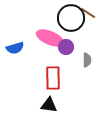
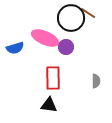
pink ellipse: moved 5 px left
gray semicircle: moved 9 px right, 21 px down
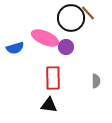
brown line: rotated 14 degrees clockwise
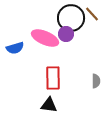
brown line: moved 4 px right, 1 px down
purple circle: moved 13 px up
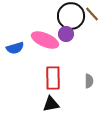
black circle: moved 2 px up
pink ellipse: moved 2 px down
gray semicircle: moved 7 px left
black triangle: moved 2 px right, 1 px up; rotated 18 degrees counterclockwise
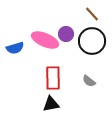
black circle: moved 21 px right, 25 px down
gray semicircle: rotated 128 degrees clockwise
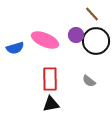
purple circle: moved 10 px right, 1 px down
black circle: moved 4 px right
red rectangle: moved 3 px left, 1 px down
